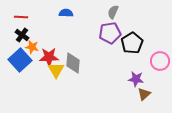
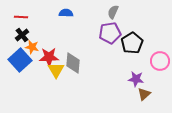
black cross: rotated 16 degrees clockwise
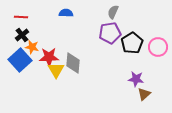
pink circle: moved 2 px left, 14 px up
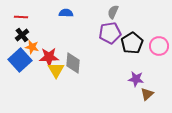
pink circle: moved 1 px right, 1 px up
brown triangle: moved 3 px right
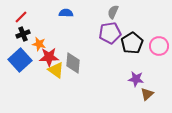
red line: rotated 48 degrees counterclockwise
black cross: moved 1 px right, 1 px up; rotated 16 degrees clockwise
orange star: moved 7 px right, 3 px up
yellow triangle: rotated 24 degrees counterclockwise
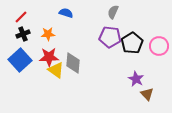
blue semicircle: rotated 16 degrees clockwise
purple pentagon: moved 4 px down; rotated 15 degrees clockwise
orange star: moved 9 px right, 10 px up; rotated 16 degrees counterclockwise
purple star: rotated 21 degrees clockwise
brown triangle: rotated 32 degrees counterclockwise
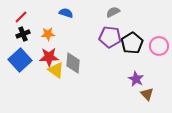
gray semicircle: rotated 40 degrees clockwise
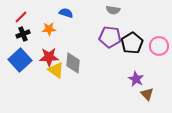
gray semicircle: moved 2 px up; rotated 144 degrees counterclockwise
orange star: moved 1 px right, 5 px up
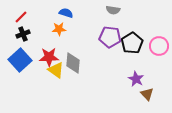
orange star: moved 10 px right
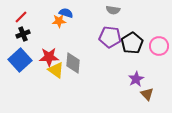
orange star: moved 8 px up
purple star: rotated 14 degrees clockwise
